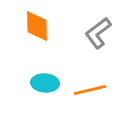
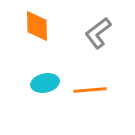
cyan ellipse: rotated 16 degrees counterclockwise
orange line: rotated 8 degrees clockwise
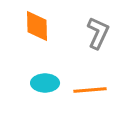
gray L-shape: rotated 152 degrees clockwise
cyan ellipse: rotated 12 degrees clockwise
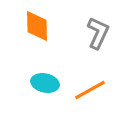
cyan ellipse: rotated 12 degrees clockwise
orange line: rotated 24 degrees counterclockwise
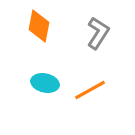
orange diamond: moved 2 px right; rotated 12 degrees clockwise
gray L-shape: rotated 8 degrees clockwise
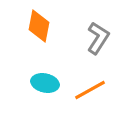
gray L-shape: moved 5 px down
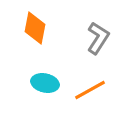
orange diamond: moved 4 px left, 2 px down
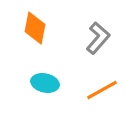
gray L-shape: rotated 8 degrees clockwise
orange line: moved 12 px right
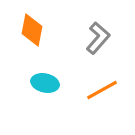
orange diamond: moved 3 px left, 2 px down
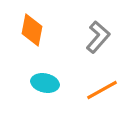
gray L-shape: moved 1 px up
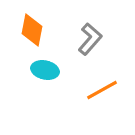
gray L-shape: moved 8 px left, 2 px down
cyan ellipse: moved 13 px up
